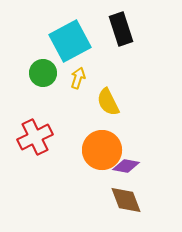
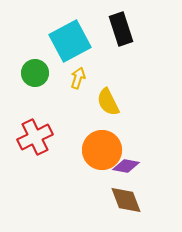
green circle: moved 8 px left
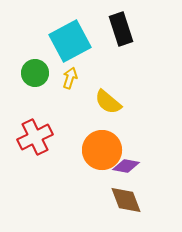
yellow arrow: moved 8 px left
yellow semicircle: rotated 24 degrees counterclockwise
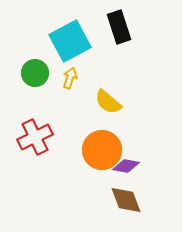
black rectangle: moved 2 px left, 2 px up
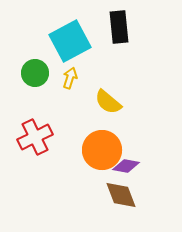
black rectangle: rotated 12 degrees clockwise
brown diamond: moved 5 px left, 5 px up
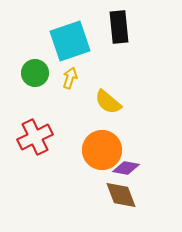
cyan square: rotated 9 degrees clockwise
purple diamond: moved 2 px down
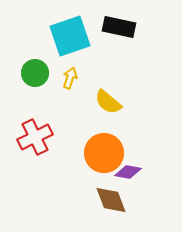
black rectangle: rotated 72 degrees counterclockwise
cyan square: moved 5 px up
orange circle: moved 2 px right, 3 px down
purple diamond: moved 2 px right, 4 px down
brown diamond: moved 10 px left, 5 px down
